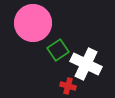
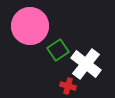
pink circle: moved 3 px left, 3 px down
white cross: rotated 12 degrees clockwise
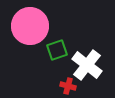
green square: moved 1 px left; rotated 15 degrees clockwise
white cross: moved 1 px right, 1 px down
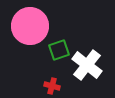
green square: moved 2 px right
red cross: moved 16 px left
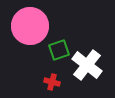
red cross: moved 4 px up
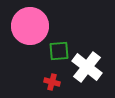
green square: moved 1 px down; rotated 15 degrees clockwise
white cross: moved 2 px down
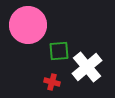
pink circle: moved 2 px left, 1 px up
white cross: rotated 12 degrees clockwise
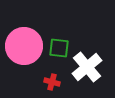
pink circle: moved 4 px left, 21 px down
green square: moved 3 px up; rotated 10 degrees clockwise
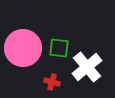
pink circle: moved 1 px left, 2 px down
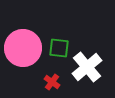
red cross: rotated 21 degrees clockwise
